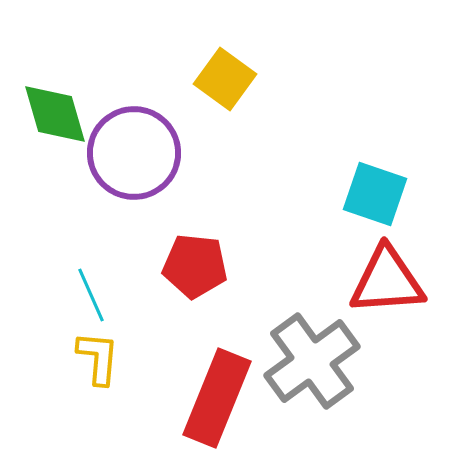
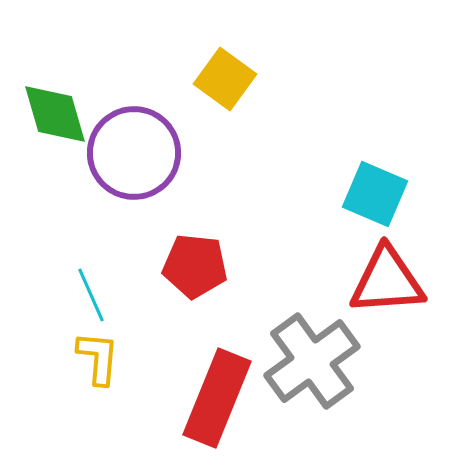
cyan square: rotated 4 degrees clockwise
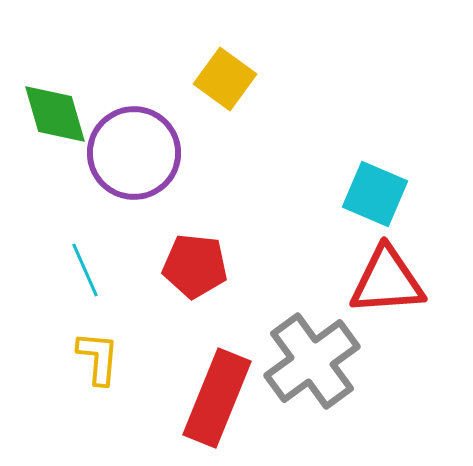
cyan line: moved 6 px left, 25 px up
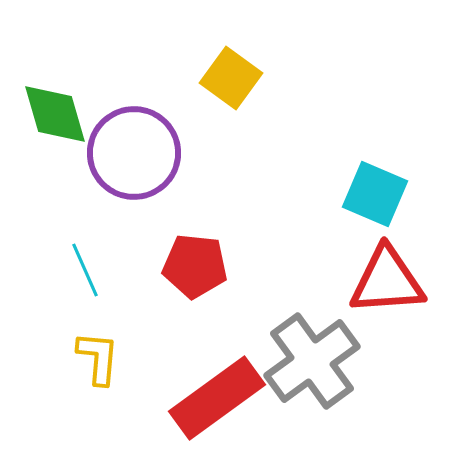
yellow square: moved 6 px right, 1 px up
red rectangle: rotated 32 degrees clockwise
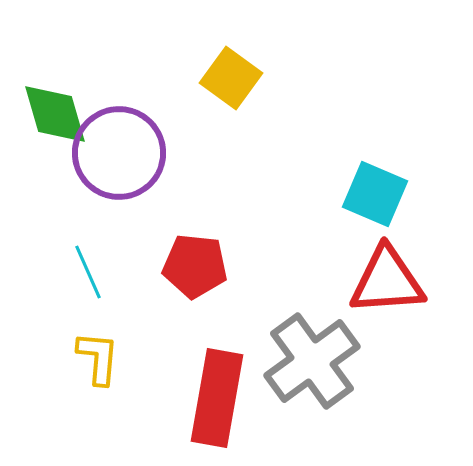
purple circle: moved 15 px left
cyan line: moved 3 px right, 2 px down
red rectangle: rotated 44 degrees counterclockwise
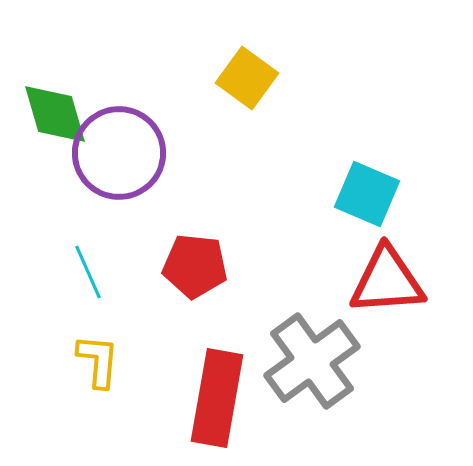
yellow square: moved 16 px right
cyan square: moved 8 px left
yellow L-shape: moved 3 px down
